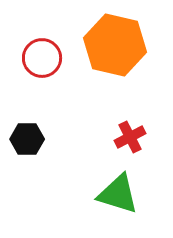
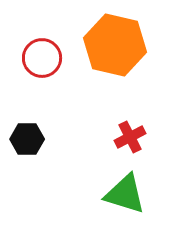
green triangle: moved 7 px right
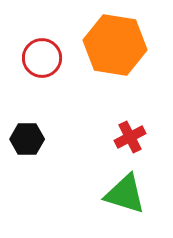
orange hexagon: rotated 4 degrees counterclockwise
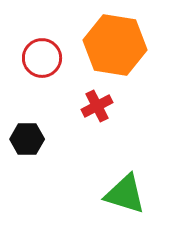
red cross: moved 33 px left, 31 px up
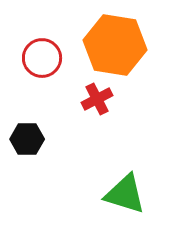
red cross: moved 7 px up
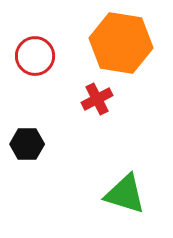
orange hexagon: moved 6 px right, 2 px up
red circle: moved 7 px left, 2 px up
black hexagon: moved 5 px down
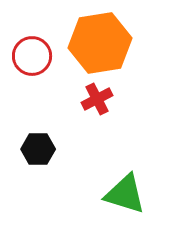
orange hexagon: moved 21 px left; rotated 18 degrees counterclockwise
red circle: moved 3 px left
black hexagon: moved 11 px right, 5 px down
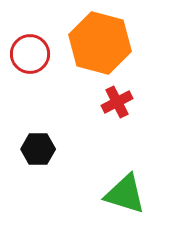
orange hexagon: rotated 24 degrees clockwise
red circle: moved 2 px left, 2 px up
red cross: moved 20 px right, 3 px down
